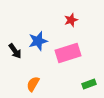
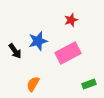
pink rectangle: rotated 10 degrees counterclockwise
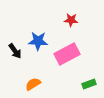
red star: rotated 24 degrees clockwise
blue star: rotated 18 degrees clockwise
pink rectangle: moved 1 px left, 1 px down
orange semicircle: rotated 28 degrees clockwise
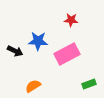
black arrow: rotated 28 degrees counterclockwise
orange semicircle: moved 2 px down
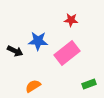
pink rectangle: moved 1 px up; rotated 10 degrees counterclockwise
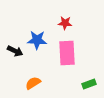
red star: moved 6 px left, 3 px down
blue star: moved 1 px left, 1 px up
pink rectangle: rotated 55 degrees counterclockwise
orange semicircle: moved 3 px up
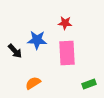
black arrow: rotated 21 degrees clockwise
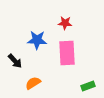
black arrow: moved 10 px down
green rectangle: moved 1 px left, 2 px down
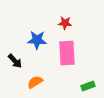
orange semicircle: moved 2 px right, 1 px up
